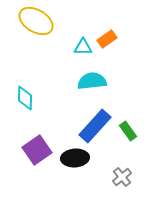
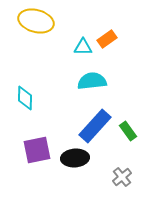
yellow ellipse: rotated 16 degrees counterclockwise
purple square: rotated 24 degrees clockwise
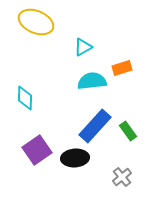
yellow ellipse: moved 1 px down; rotated 8 degrees clockwise
orange rectangle: moved 15 px right, 29 px down; rotated 18 degrees clockwise
cyan triangle: rotated 30 degrees counterclockwise
purple square: rotated 24 degrees counterclockwise
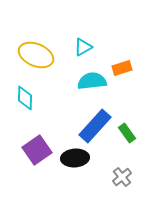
yellow ellipse: moved 33 px down
green rectangle: moved 1 px left, 2 px down
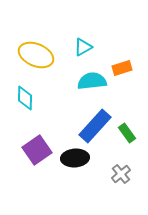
gray cross: moved 1 px left, 3 px up
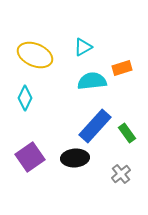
yellow ellipse: moved 1 px left
cyan diamond: rotated 25 degrees clockwise
purple square: moved 7 px left, 7 px down
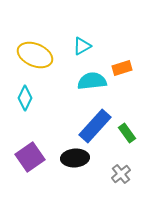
cyan triangle: moved 1 px left, 1 px up
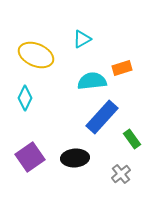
cyan triangle: moved 7 px up
yellow ellipse: moved 1 px right
blue rectangle: moved 7 px right, 9 px up
green rectangle: moved 5 px right, 6 px down
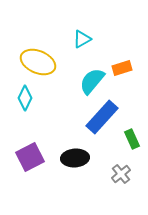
yellow ellipse: moved 2 px right, 7 px down
cyan semicircle: rotated 44 degrees counterclockwise
green rectangle: rotated 12 degrees clockwise
purple square: rotated 8 degrees clockwise
